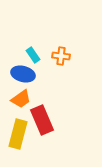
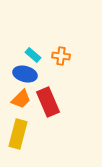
cyan rectangle: rotated 14 degrees counterclockwise
blue ellipse: moved 2 px right
orange trapezoid: rotated 10 degrees counterclockwise
red rectangle: moved 6 px right, 18 px up
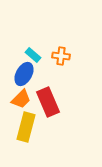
blue ellipse: moved 1 px left; rotated 75 degrees counterclockwise
yellow rectangle: moved 8 px right, 7 px up
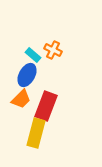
orange cross: moved 8 px left, 6 px up; rotated 18 degrees clockwise
blue ellipse: moved 3 px right, 1 px down
red rectangle: moved 2 px left, 4 px down; rotated 44 degrees clockwise
yellow rectangle: moved 10 px right, 6 px down
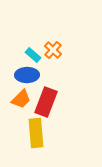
orange cross: rotated 18 degrees clockwise
blue ellipse: rotated 60 degrees clockwise
red rectangle: moved 4 px up
yellow rectangle: rotated 20 degrees counterclockwise
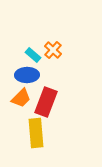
orange trapezoid: moved 1 px up
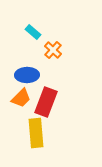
cyan rectangle: moved 23 px up
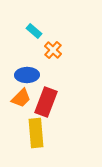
cyan rectangle: moved 1 px right, 1 px up
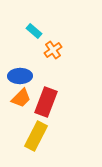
orange cross: rotated 12 degrees clockwise
blue ellipse: moved 7 px left, 1 px down
yellow rectangle: moved 3 px down; rotated 32 degrees clockwise
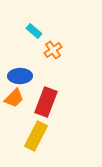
orange trapezoid: moved 7 px left
